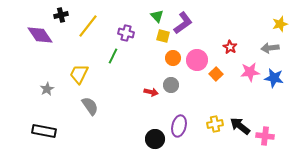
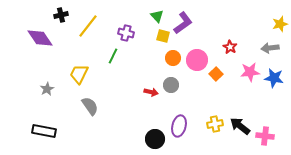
purple diamond: moved 3 px down
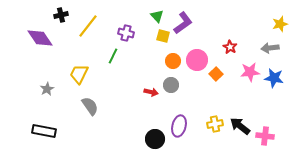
orange circle: moved 3 px down
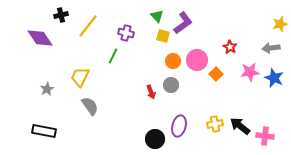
gray arrow: moved 1 px right
yellow trapezoid: moved 1 px right, 3 px down
blue star: rotated 12 degrees clockwise
red arrow: rotated 56 degrees clockwise
